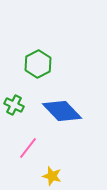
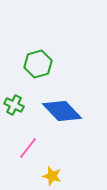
green hexagon: rotated 12 degrees clockwise
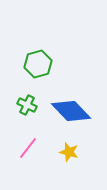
green cross: moved 13 px right
blue diamond: moved 9 px right
yellow star: moved 17 px right, 24 px up
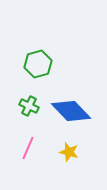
green cross: moved 2 px right, 1 px down
pink line: rotated 15 degrees counterclockwise
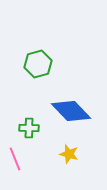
green cross: moved 22 px down; rotated 24 degrees counterclockwise
pink line: moved 13 px left, 11 px down; rotated 45 degrees counterclockwise
yellow star: moved 2 px down
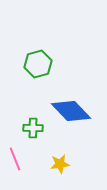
green cross: moved 4 px right
yellow star: moved 9 px left, 10 px down; rotated 24 degrees counterclockwise
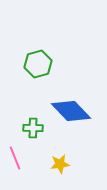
pink line: moved 1 px up
